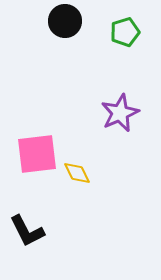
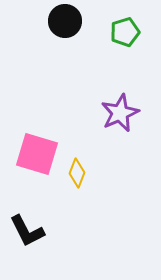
pink square: rotated 24 degrees clockwise
yellow diamond: rotated 48 degrees clockwise
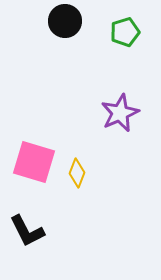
pink square: moved 3 px left, 8 px down
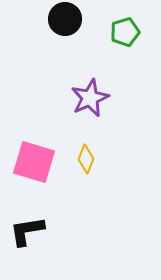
black circle: moved 2 px up
purple star: moved 30 px left, 15 px up
yellow diamond: moved 9 px right, 14 px up
black L-shape: rotated 108 degrees clockwise
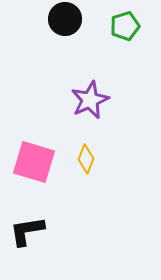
green pentagon: moved 6 px up
purple star: moved 2 px down
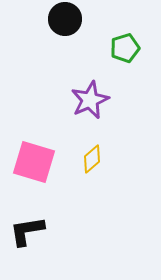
green pentagon: moved 22 px down
yellow diamond: moved 6 px right; rotated 28 degrees clockwise
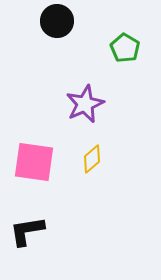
black circle: moved 8 px left, 2 px down
green pentagon: rotated 24 degrees counterclockwise
purple star: moved 5 px left, 4 px down
pink square: rotated 9 degrees counterclockwise
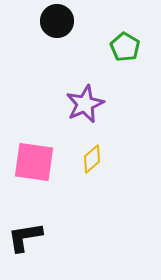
green pentagon: moved 1 px up
black L-shape: moved 2 px left, 6 px down
